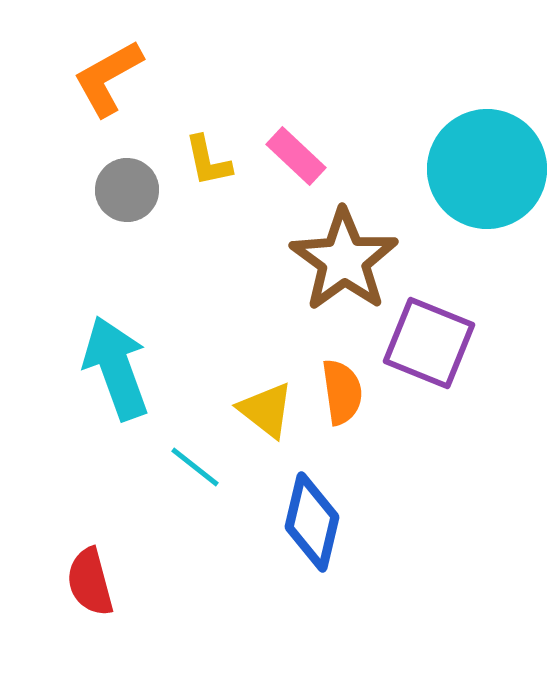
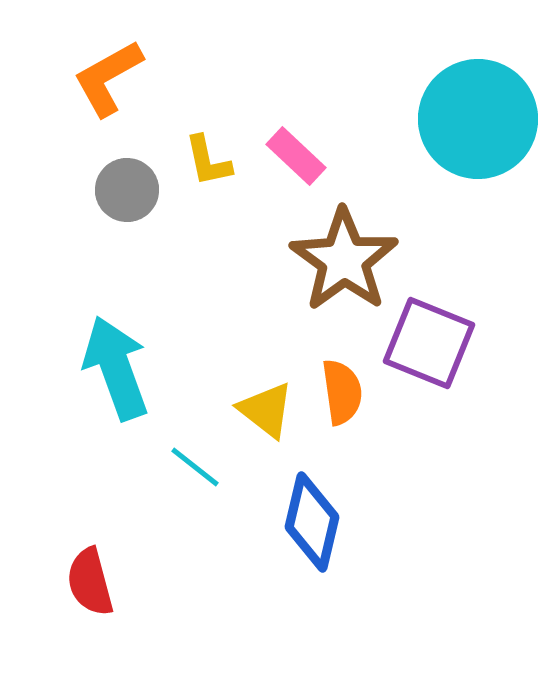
cyan circle: moved 9 px left, 50 px up
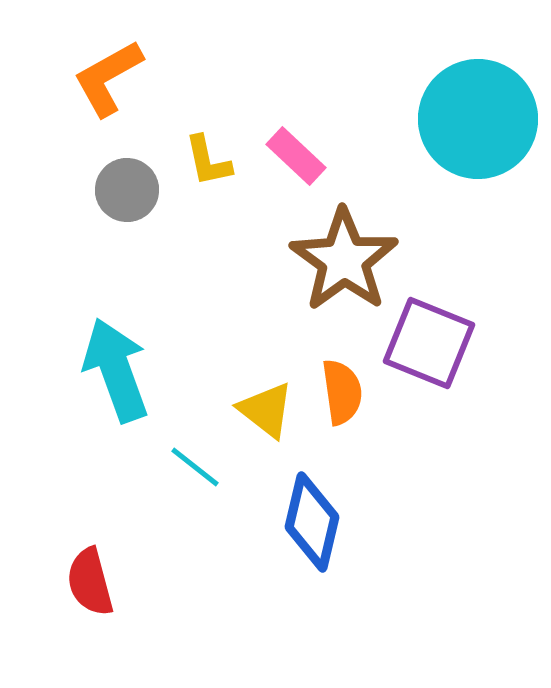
cyan arrow: moved 2 px down
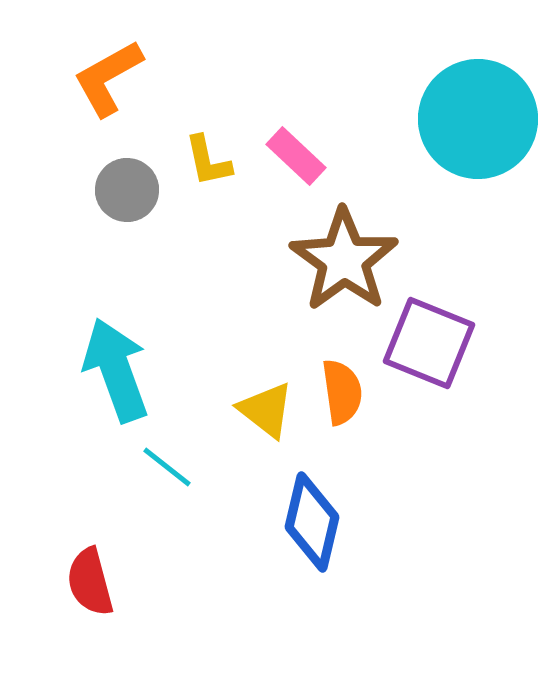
cyan line: moved 28 px left
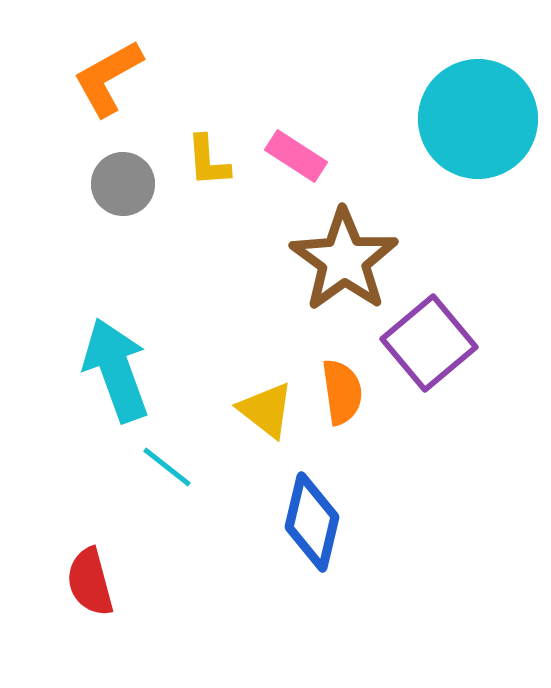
pink rectangle: rotated 10 degrees counterclockwise
yellow L-shape: rotated 8 degrees clockwise
gray circle: moved 4 px left, 6 px up
purple square: rotated 28 degrees clockwise
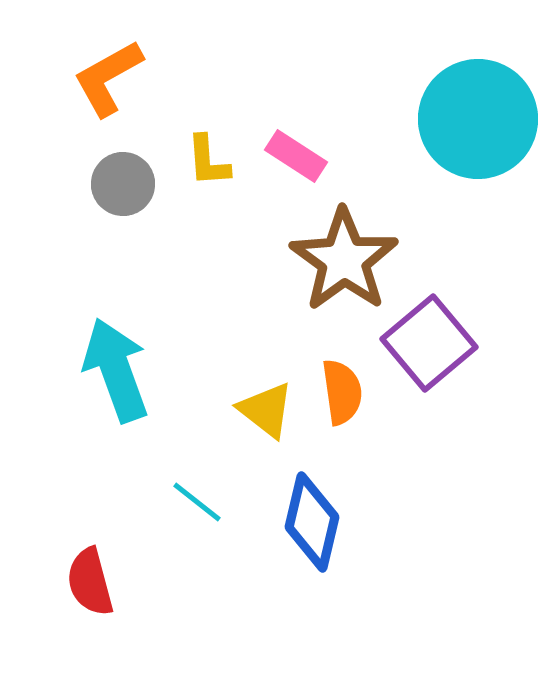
cyan line: moved 30 px right, 35 px down
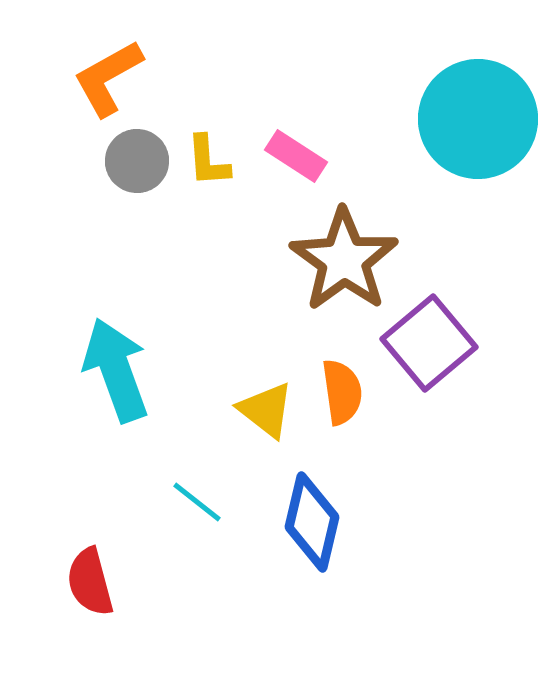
gray circle: moved 14 px right, 23 px up
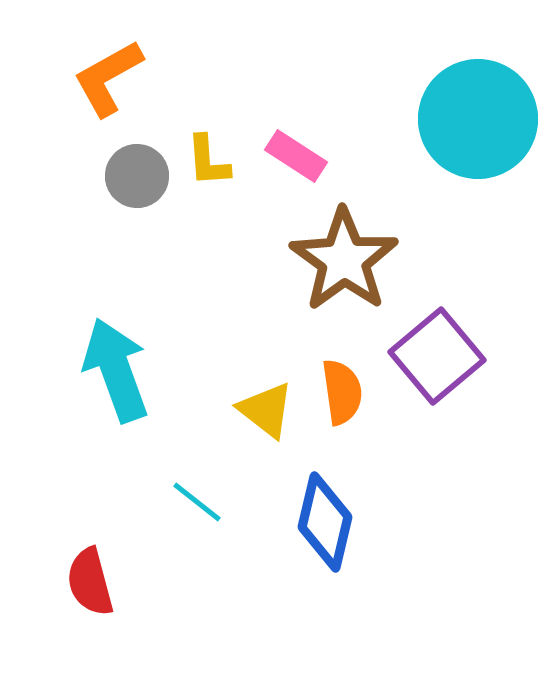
gray circle: moved 15 px down
purple square: moved 8 px right, 13 px down
blue diamond: moved 13 px right
